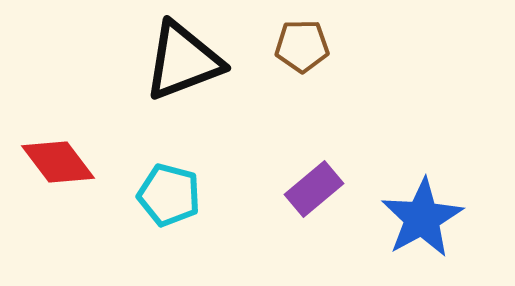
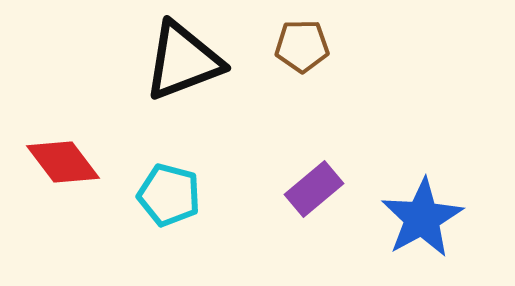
red diamond: moved 5 px right
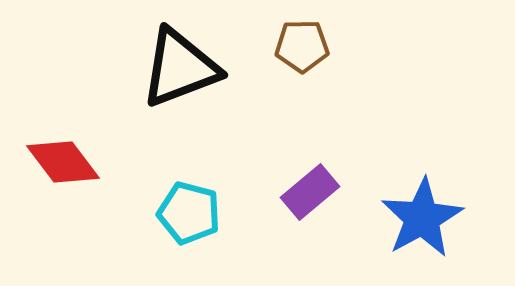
black triangle: moved 3 px left, 7 px down
purple rectangle: moved 4 px left, 3 px down
cyan pentagon: moved 20 px right, 18 px down
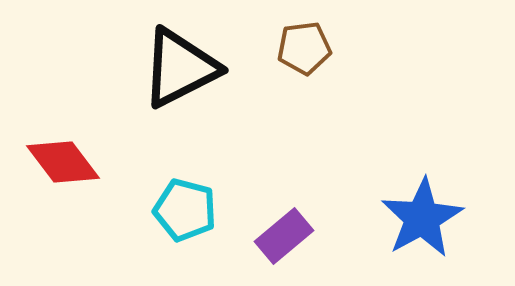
brown pentagon: moved 2 px right, 2 px down; rotated 6 degrees counterclockwise
black triangle: rotated 6 degrees counterclockwise
purple rectangle: moved 26 px left, 44 px down
cyan pentagon: moved 4 px left, 3 px up
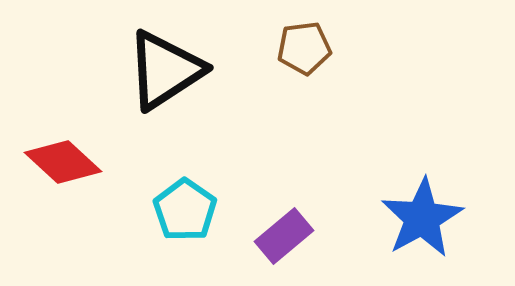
black triangle: moved 15 px left, 2 px down; rotated 6 degrees counterclockwise
red diamond: rotated 10 degrees counterclockwise
cyan pentagon: rotated 20 degrees clockwise
